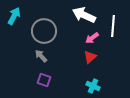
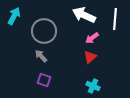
white line: moved 2 px right, 7 px up
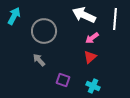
gray arrow: moved 2 px left, 4 px down
purple square: moved 19 px right
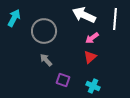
cyan arrow: moved 2 px down
gray arrow: moved 7 px right
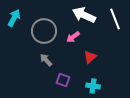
white line: rotated 25 degrees counterclockwise
pink arrow: moved 19 px left, 1 px up
cyan cross: rotated 16 degrees counterclockwise
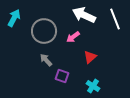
purple square: moved 1 px left, 4 px up
cyan cross: rotated 24 degrees clockwise
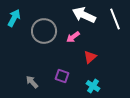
gray arrow: moved 14 px left, 22 px down
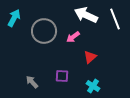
white arrow: moved 2 px right
purple square: rotated 16 degrees counterclockwise
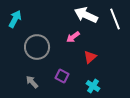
cyan arrow: moved 1 px right, 1 px down
gray circle: moved 7 px left, 16 px down
purple square: rotated 24 degrees clockwise
